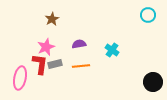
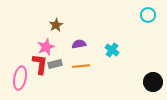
brown star: moved 4 px right, 6 px down
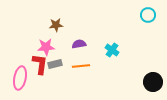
brown star: rotated 24 degrees clockwise
pink star: rotated 18 degrees clockwise
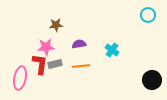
black circle: moved 1 px left, 2 px up
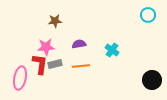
brown star: moved 1 px left, 4 px up
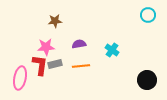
red L-shape: moved 1 px down
black circle: moved 5 px left
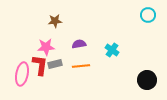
pink ellipse: moved 2 px right, 4 px up
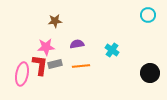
purple semicircle: moved 2 px left
black circle: moved 3 px right, 7 px up
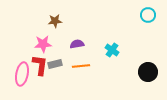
pink star: moved 3 px left, 3 px up
black circle: moved 2 px left, 1 px up
